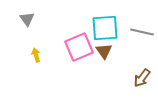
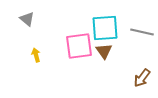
gray triangle: rotated 14 degrees counterclockwise
pink square: moved 1 px up; rotated 16 degrees clockwise
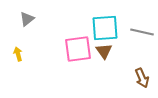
gray triangle: rotated 42 degrees clockwise
pink square: moved 1 px left, 3 px down
yellow arrow: moved 18 px left, 1 px up
brown arrow: rotated 60 degrees counterclockwise
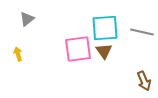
brown arrow: moved 2 px right, 3 px down
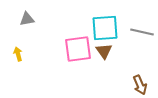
gray triangle: rotated 28 degrees clockwise
brown arrow: moved 4 px left, 4 px down
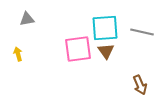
brown triangle: moved 2 px right
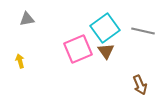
cyan square: rotated 32 degrees counterclockwise
gray line: moved 1 px right, 1 px up
pink square: rotated 16 degrees counterclockwise
yellow arrow: moved 2 px right, 7 px down
